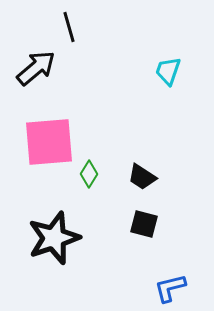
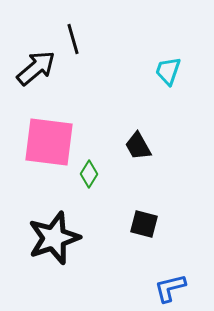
black line: moved 4 px right, 12 px down
pink square: rotated 12 degrees clockwise
black trapezoid: moved 4 px left, 31 px up; rotated 28 degrees clockwise
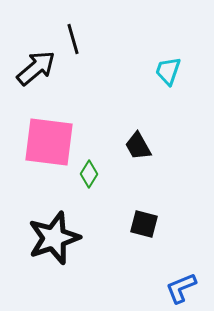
blue L-shape: moved 11 px right; rotated 8 degrees counterclockwise
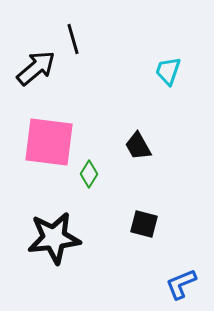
black star: rotated 12 degrees clockwise
blue L-shape: moved 4 px up
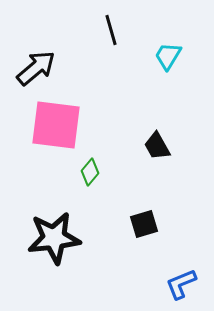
black line: moved 38 px right, 9 px up
cyan trapezoid: moved 15 px up; rotated 12 degrees clockwise
pink square: moved 7 px right, 17 px up
black trapezoid: moved 19 px right
green diamond: moved 1 px right, 2 px up; rotated 8 degrees clockwise
black square: rotated 32 degrees counterclockwise
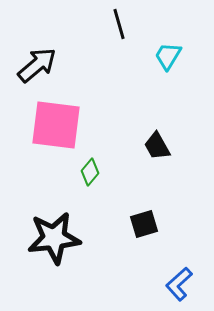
black line: moved 8 px right, 6 px up
black arrow: moved 1 px right, 3 px up
blue L-shape: moved 2 px left; rotated 20 degrees counterclockwise
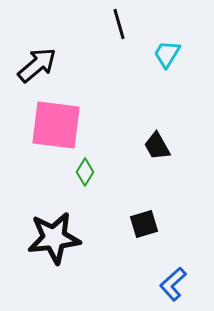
cyan trapezoid: moved 1 px left, 2 px up
green diamond: moved 5 px left; rotated 8 degrees counterclockwise
blue L-shape: moved 6 px left
